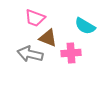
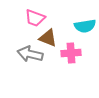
cyan semicircle: rotated 40 degrees counterclockwise
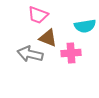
pink trapezoid: moved 3 px right, 3 px up
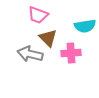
brown triangle: rotated 24 degrees clockwise
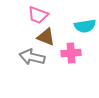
brown triangle: moved 2 px left, 1 px up; rotated 24 degrees counterclockwise
gray arrow: moved 2 px right, 3 px down
